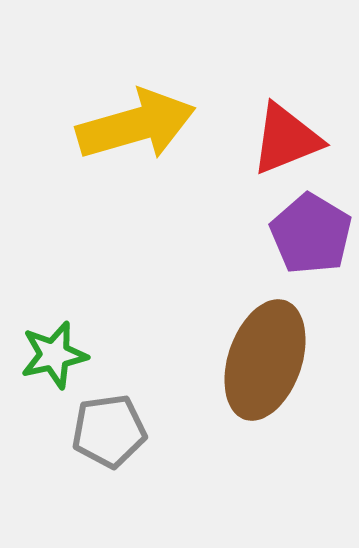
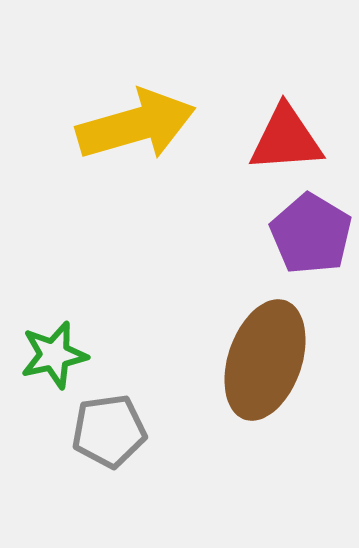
red triangle: rotated 18 degrees clockwise
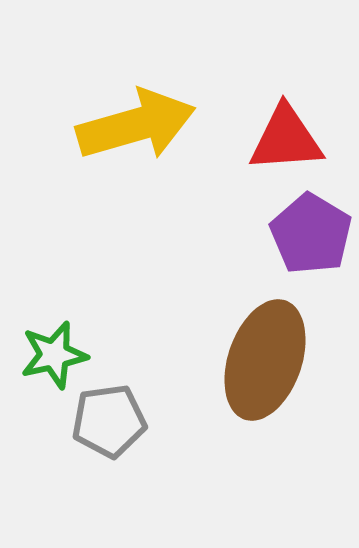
gray pentagon: moved 10 px up
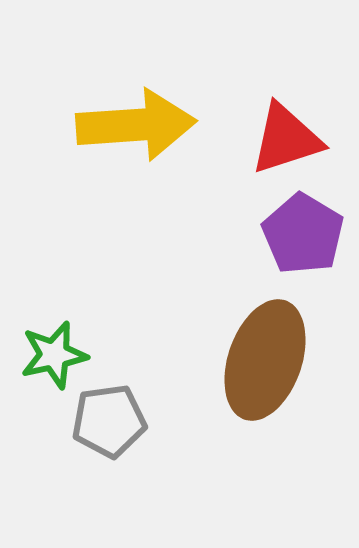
yellow arrow: rotated 12 degrees clockwise
red triangle: rotated 14 degrees counterclockwise
purple pentagon: moved 8 px left
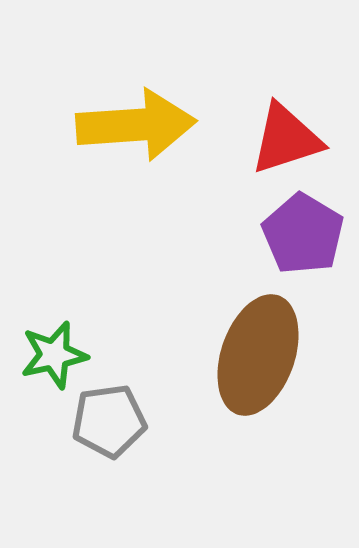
brown ellipse: moved 7 px left, 5 px up
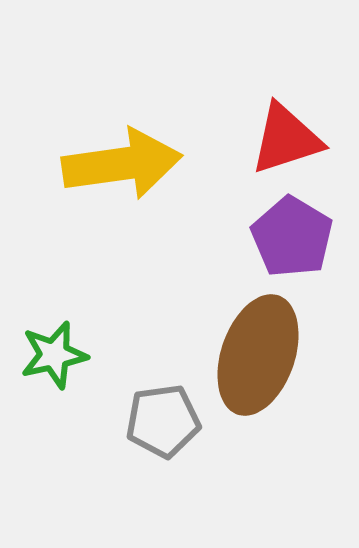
yellow arrow: moved 14 px left, 39 px down; rotated 4 degrees counterclockwise
purple pentagon: moved 11 px left, 3 px down
gray pentagon: moved 54 px right
